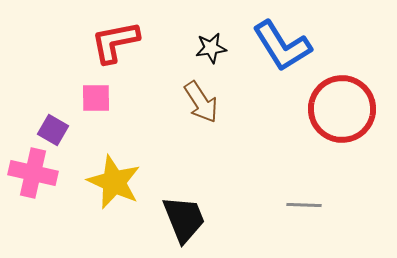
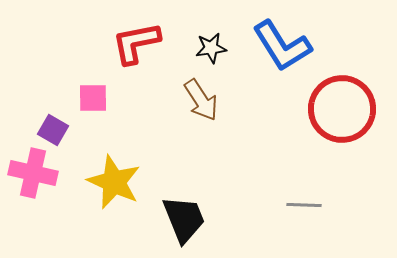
red L-shape: moved 21 px right, 1 px down
pink square: moved 3 px left
brown arrow: moved 2 px up
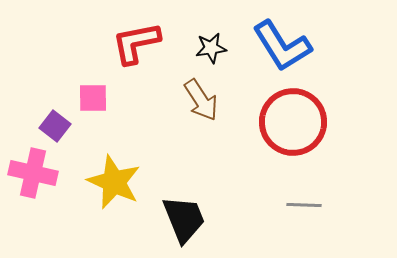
red circle: moved 49 px left, 13 px down
purple square: moved 2 px right, 4 px up; rotated 8 degrees clockwise
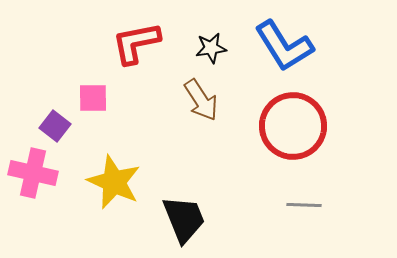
blue L-shape: moved 2 px right
red circle: moved 4 px down
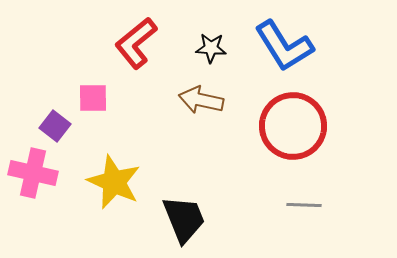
red L-shape: rotated 28 degrees counterclockwise
black star: rotated 12 degrees clockwise
brown arrow: rotated 135 degrees clockwise
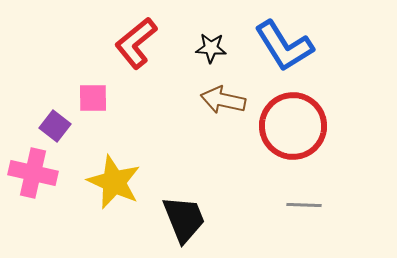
brown arrow: moved 22 px right
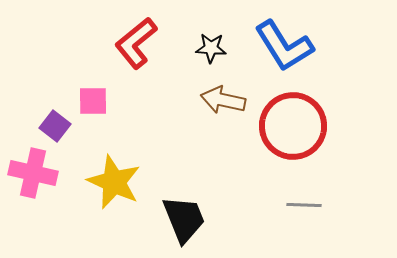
pink square: moved 3 px down
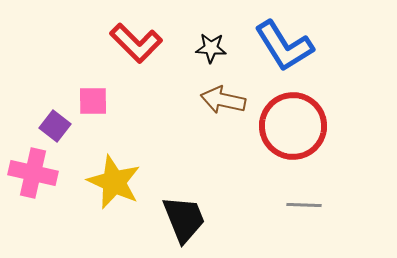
red L-shape: rotated 96 degrees counterclockwise
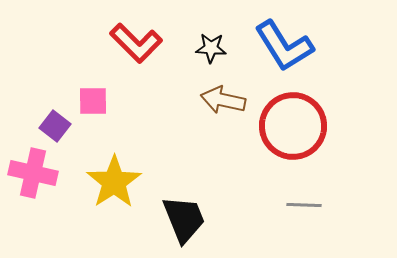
yellow star: rotated 14 degrees clockwise
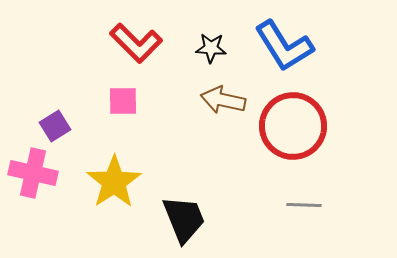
pink square: moved 30 px right
purple square: rotated 20 degrees clockwise
